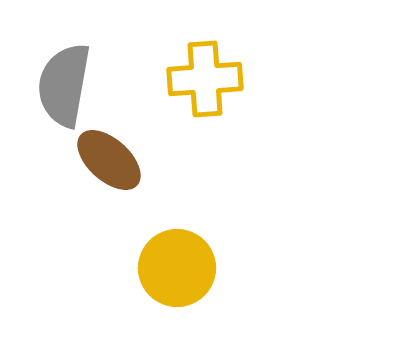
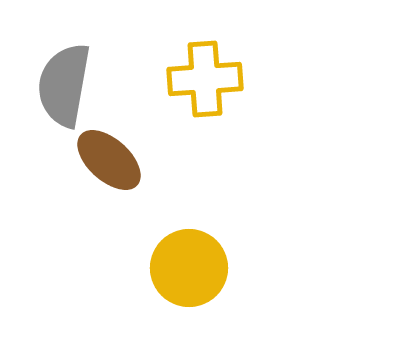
yellow circle: moved 12 px right
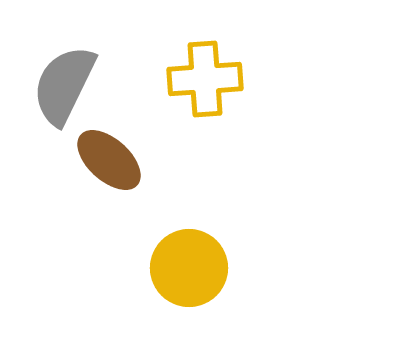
gray semicircle: rotated 16 degrees clockwise
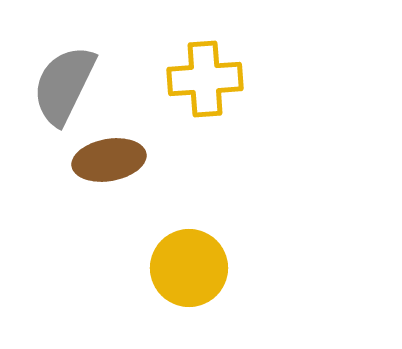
brown ellipse: rotated 52 degrees counterclockwise
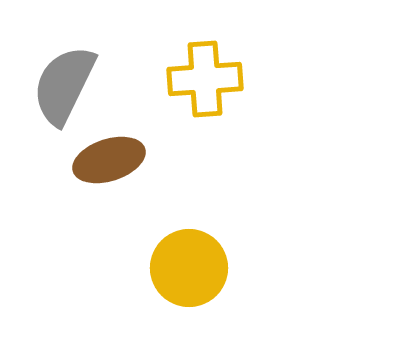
brown ellipse: rotated 8 degrees counterclockwise
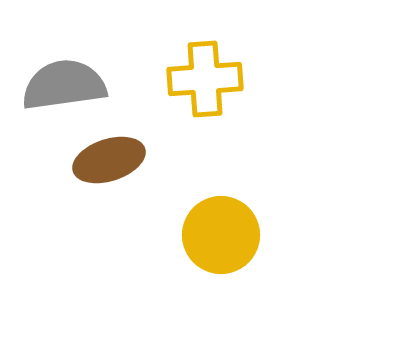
gray semicircle: rotated 56 degrees clockwise
yellow circle: moved 32 px right, 33 px up
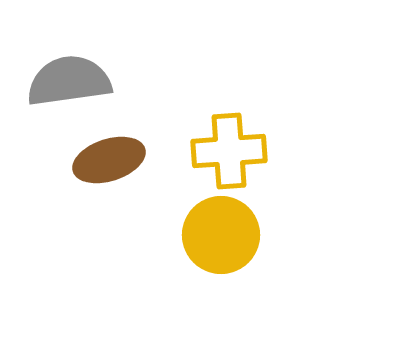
yellow cross: moved 24 px right, 72 px down
gray semicircle: moved 5 px right, 4 px up
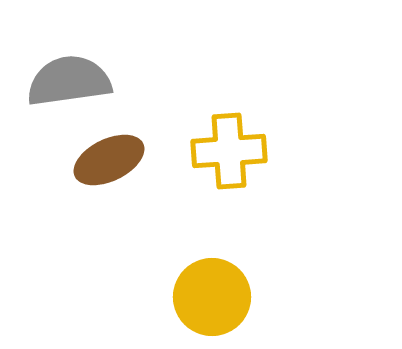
brown ellipse: rotated 8 degrees counterclockwise
yellow circle: moved 9 px left, 62 px down
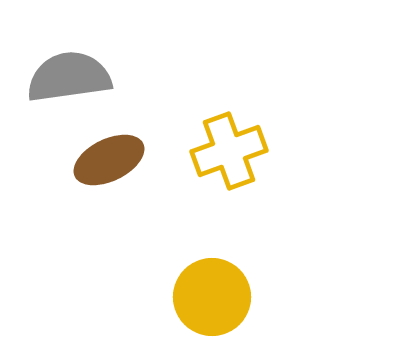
gray semicircle: moved 4 px up
yellow cross: rotated 16 degrees counterclockwise
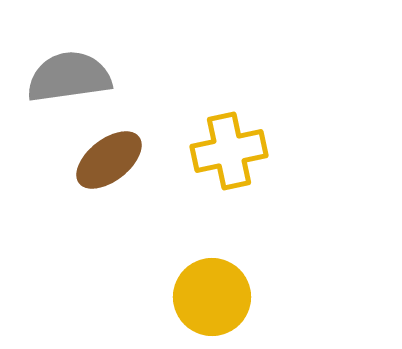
yellow cross: rotated 8 degrees clockwise
brown ellipse: rotated 12 degrees counterclockwise
